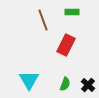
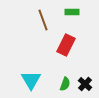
cyan triangle: moved 2 px right
black cross: moved 3 px left, 1 px up
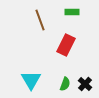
brown line: moved 3 px left
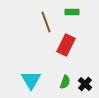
brown line: moved 6 px right, 2 px down
green semicircle: moved 2 px up
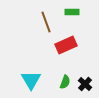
red rectangle: rotated 40 degrees clockwise
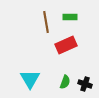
green rectangle: moved 2 px left, 5 px down
brown line: rotated 10 degrees clockwise
cyan triangle: moved 1 px left, 1 px up
black cross: rotated 24 degrees counterclockwise
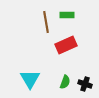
green rectangle: moved 3 px left, 2 px up
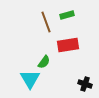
green rectangle: rotated 16 degrees counterclockwise
brown line: rotated 10 degrees counterclockwise
red rectangle: moved 2 px right; rotated 15 degrees clockwise
green semicircle: moved 21 px left, 20 px up; rotated 16 degrees clockwise
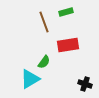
green rectangle: moved 1 px left, 3 px up
brown line: moved 2 px left
cyan triangle: rotated 30 degrees clockwise
